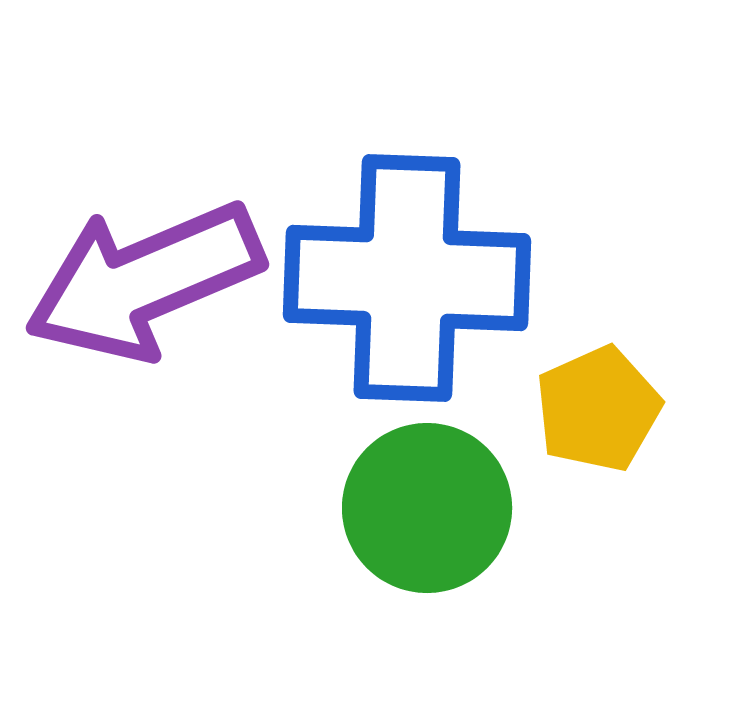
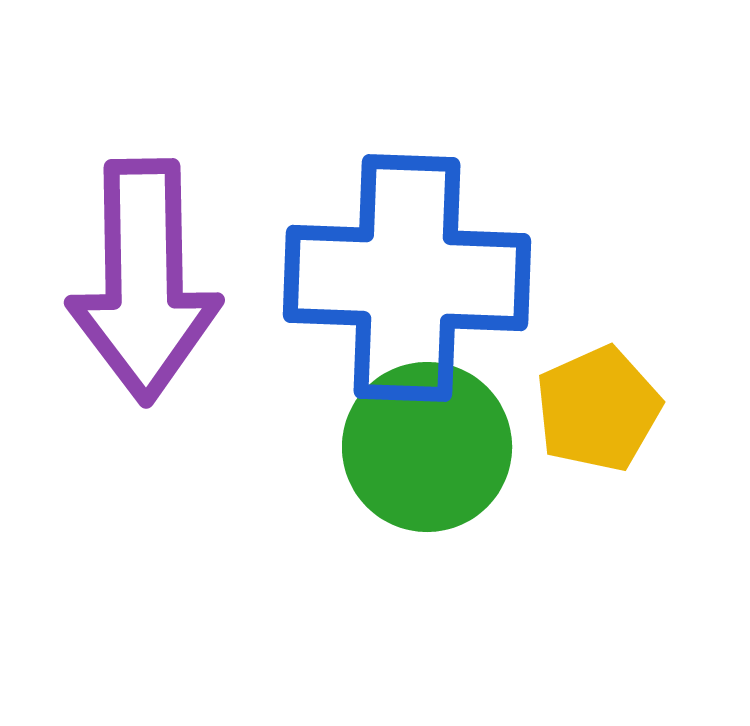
purple arrow: rotated 68 degrees counterclockwise
green circle: moved 61 px up
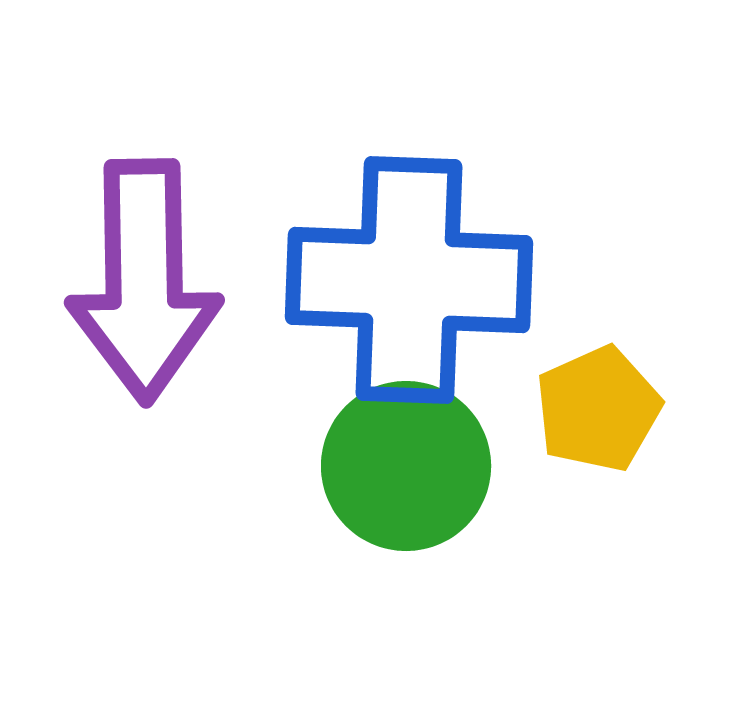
blue cross: moved 2 px right, 2 px down
green circle: moved 21 px left, 19 px down
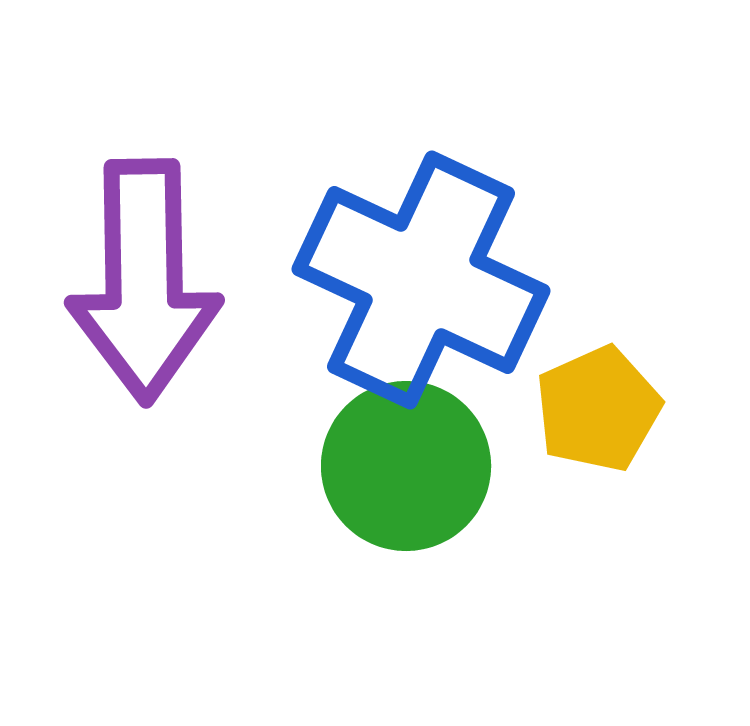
blue cross: moved 12 px right; rotated 23 degrees clockwise
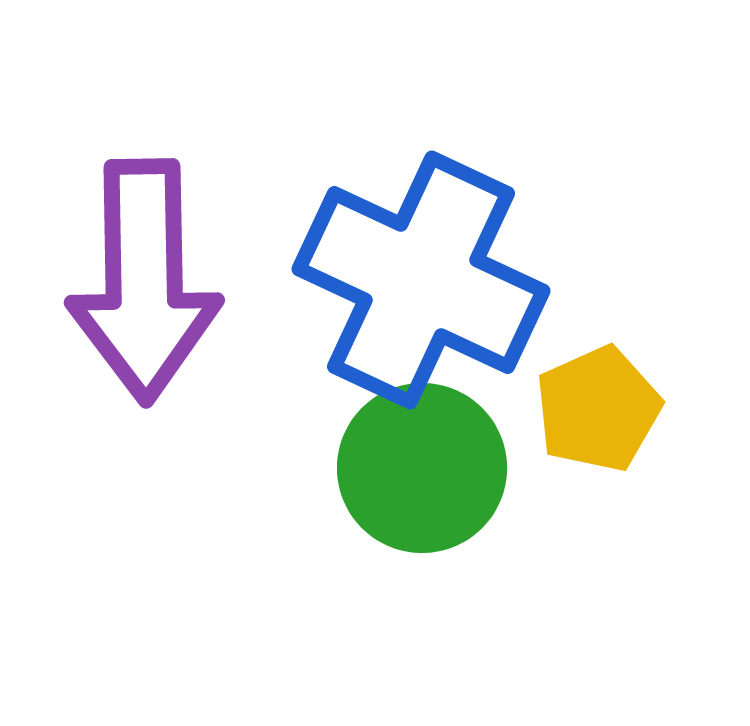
green circle: moved 16 px right, 2 px down
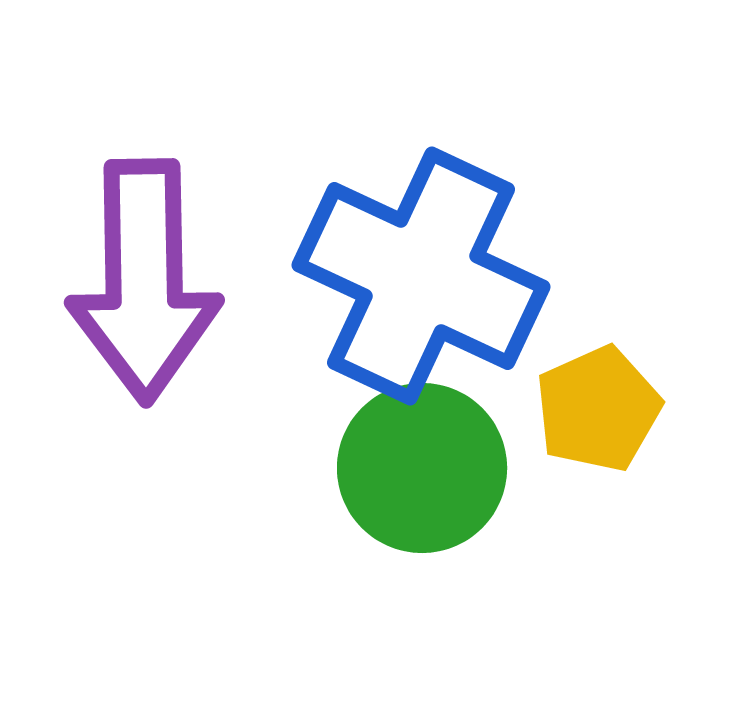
blue cross: moved 4 px up
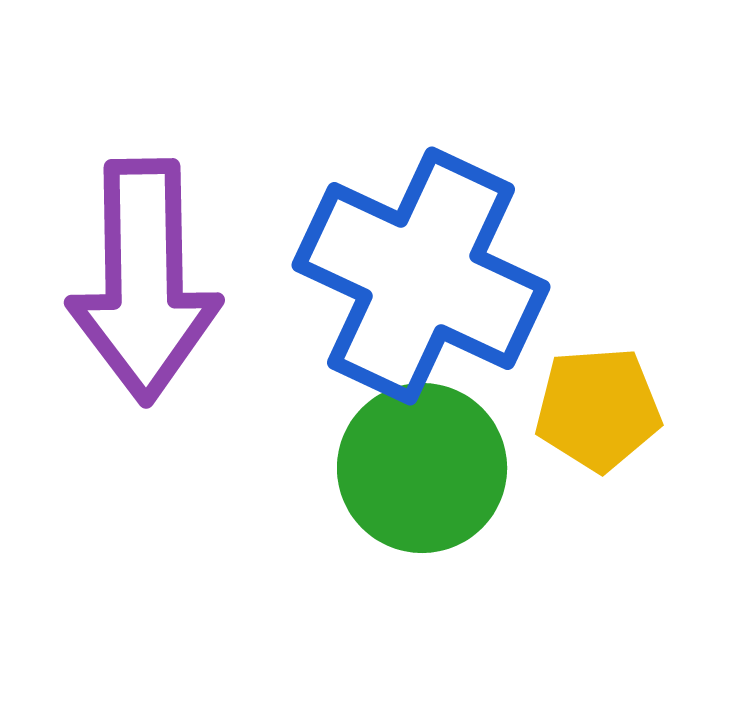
yellow pentagon: rotated 20 degrees clockwise
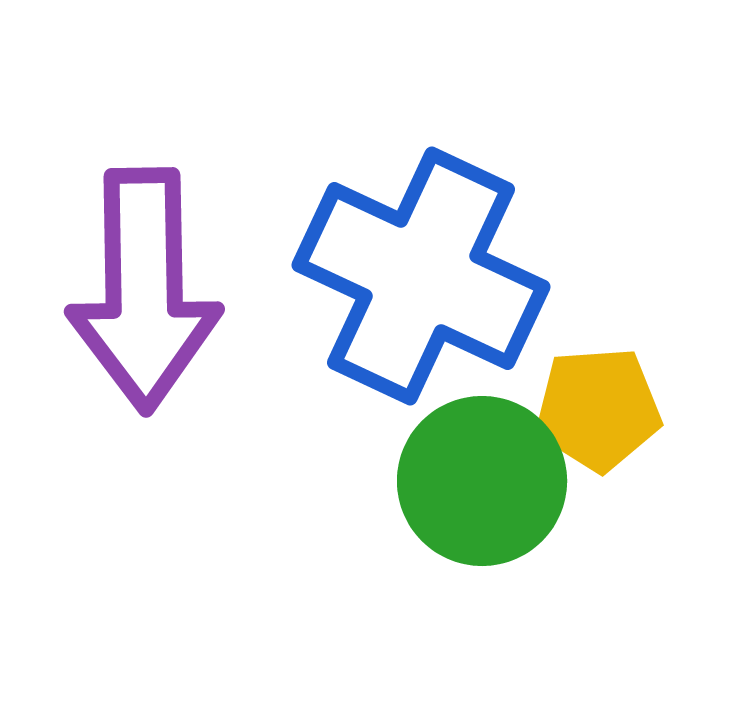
purple arrow: moved 9 px down
green circle: moved 60 px right, 13 px down
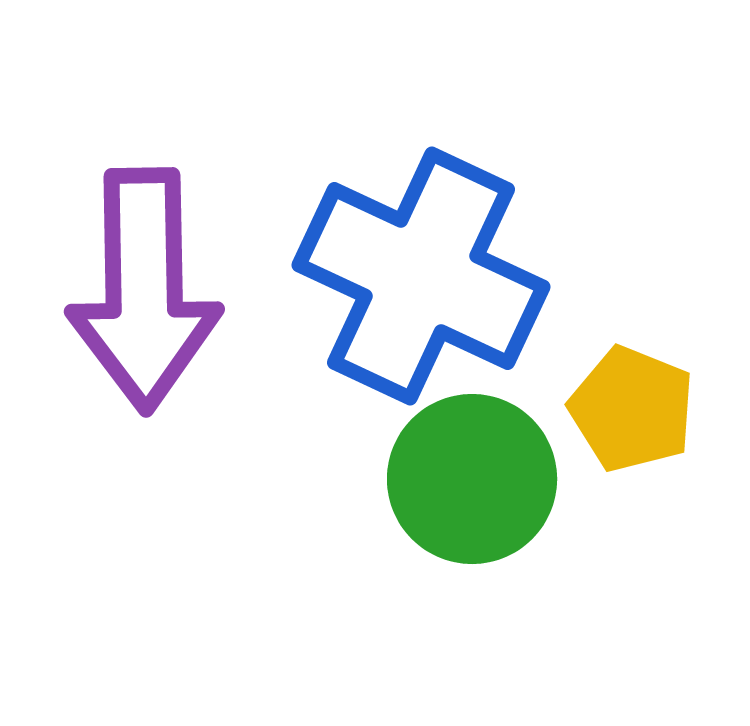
yellow pentagon: moved 34 px right; rotated 26 degrees clockwise
green circle: moved 10 px left, 2 px up
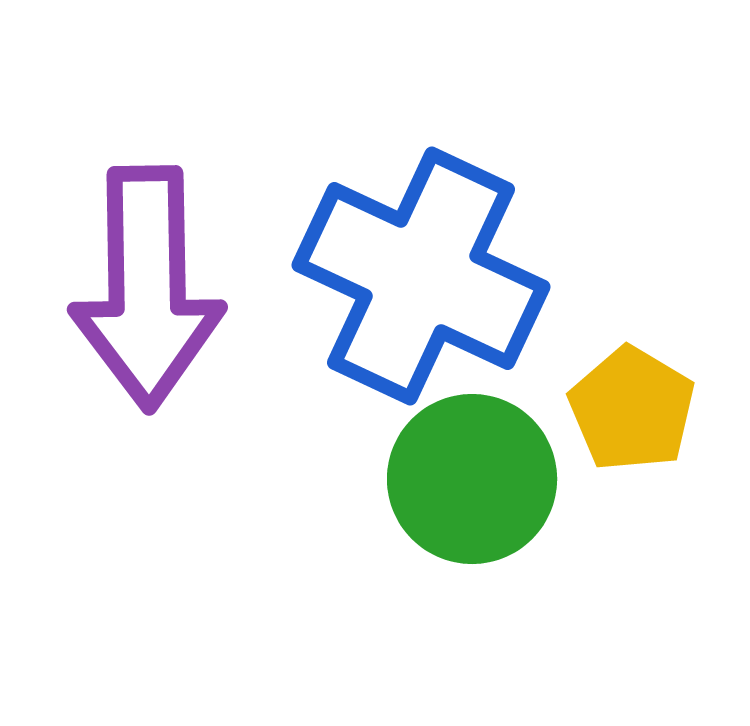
purple arrow: moved 3 px right, 2 px up
yellow pentagon: rotated 9 degrees clockwise
